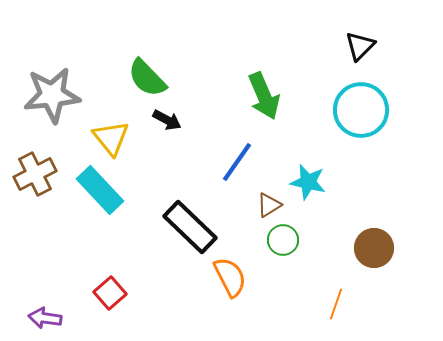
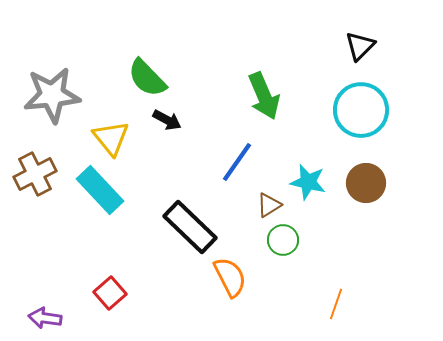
brown circle: moved 8 px left, 65 px up
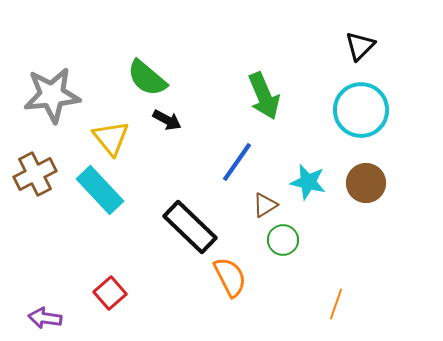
green semicircle: rotated 6 degrees counterclockwise
brown triangle: moved 4 px left
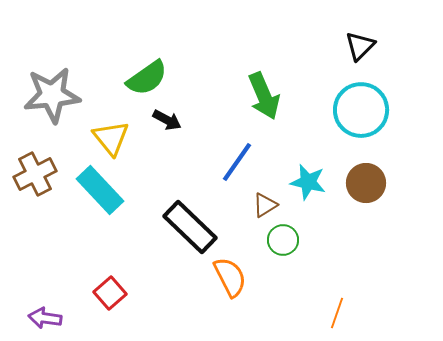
green semicircle: rotated 75 degrees counterclockwise
orange line: moved 1 px right, 9 px down
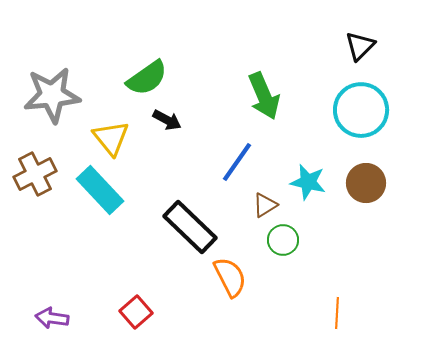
red square: moved 26 px right, 19 px down
orange line: rotated 16 degrees counterclockwise
purple arrow: moved 7 px right
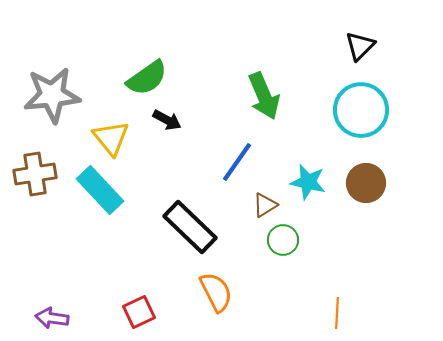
brown cross: rotated 18 degrees clockwise
orange semicircle: moved 14 px left, 15 px down
red square: moved 3 px right; rotated 16 degrees clockwise
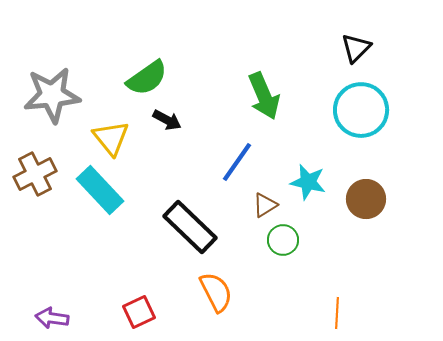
black triangle: moved 4 px left, 2 px down
brown cross: rotated 18 degrees counterclockwise
brown circle: moved 16 px down
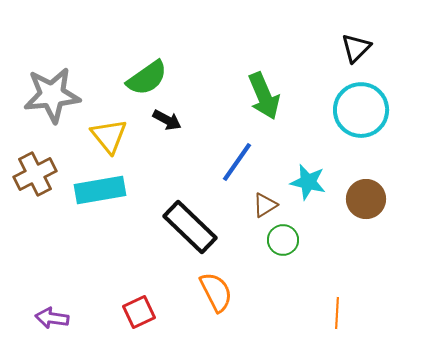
yellow triangle: moved 2 px left, 2 px up
cyan rectangle: rotated 57 degrees counterclockwise
